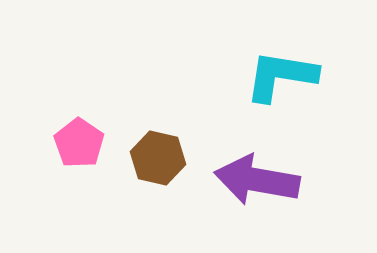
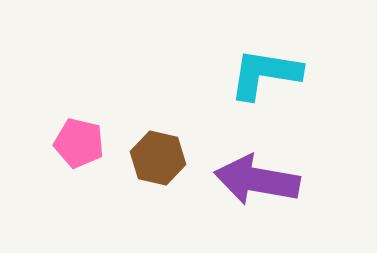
cyan L-shape: moved 16 px left, 2 px up
pink pentagon: rotated 21 degrees counterclockwise
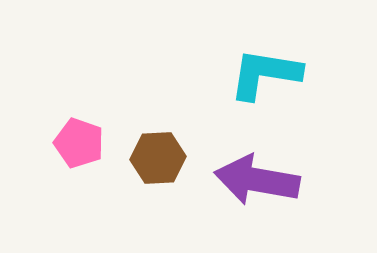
pink pentagon: rotated 6 degrees clockwise
brown hexagon: rotated 16 degrees counterclockwise
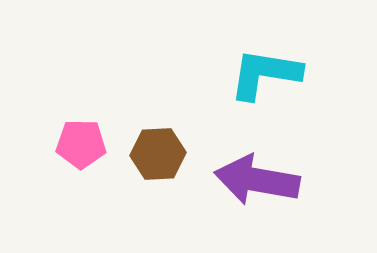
pink pentagon: moved 2 px right, 1 px down; rotated 18 degrees counterclockwise
brown hexagon: moved 4 px up
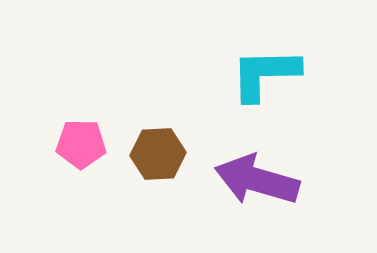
cyan L-shape: rotated 10 degrees counterclockwise
purple arrow: rotated 6 degrees clockwise
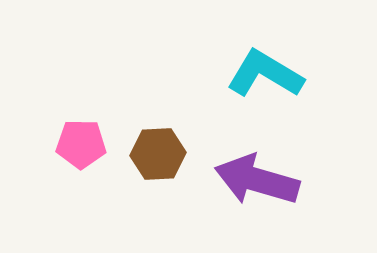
cyan L-shape: rotated 32 degrees clockwise
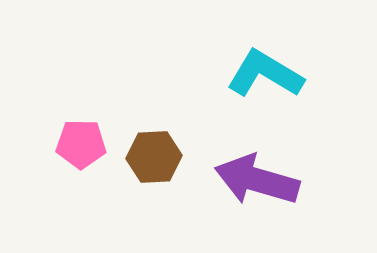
brown hexagon: moved 4 px left, 3 px down
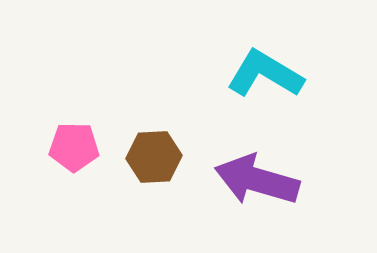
pink pentagon: moved 7 px left, 3 px down
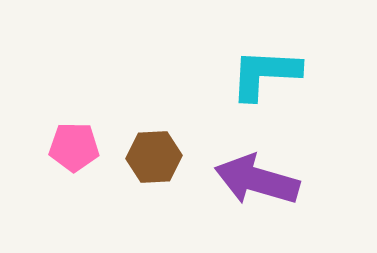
cyan L-shape: rotated 28 degrees counterclockwise
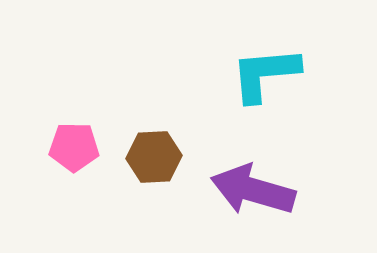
cyan L-shape: rotated 8 degrees counterclockwise
purple arrow: moved 4 px left, 10 px down
